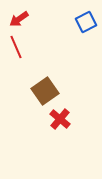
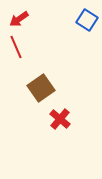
blue square: moved 1 px right, 2 px up; rotated 30 degrees counterclockwise
brown square: moved 4 px left, 3 px up
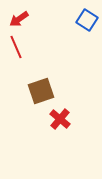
brown square: moved 3 px down; rotated 16 degrees clockwise
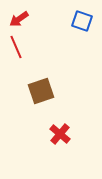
blue square: moved 5 px left, 1 px down; rotated 15 degrees counterclockwise
red cross: moved 15 px down
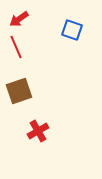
blue square: moved 10 px left, 9 px down
brown square: moved 22 px left
red cross: moved 22 px left, 3 px up; rotated 20 degrees clockwise
